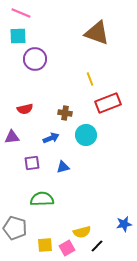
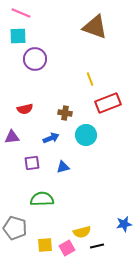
brown triangle: moved 2 px left, 6 px up
black line: rotated 32 degrees clockwise
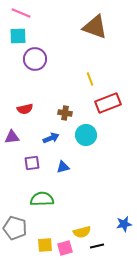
pink square: moved 2 px left; rotated 14 degrees clockwise
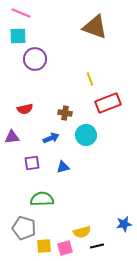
gray pentagon: moved 9 px right
yellow square: moved 1 px left, 1 px down
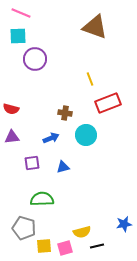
red semicircle: moved 14 px left; rotated 28 degrees clockwise
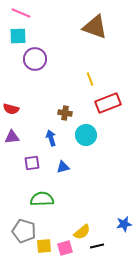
blue arrow: rotated 84 degrees counterclockwise
gray pentagon: moved 3 px down
yellow semicircle: rotated 24 degrees counterclockwise
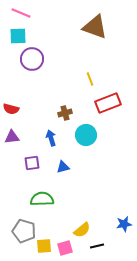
purple circle: moved 3 px left
brown cross: rotated 24 degrees counterclockwise
yellow semicircle: moved 2 px up
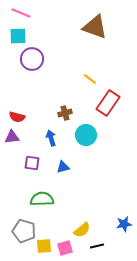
yellow line: rotated 32 degrees counterclockwise
red rectangle: rotated 35 degrees counterclockwise
red semicircle: moved 6 px right, 8 px down
purple square: rotated 14 degrees clockwise
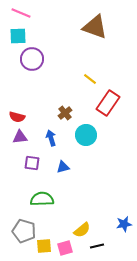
brown cross: rotated 24 degrees counterclockwise
purple triangle: moved 8 px right
